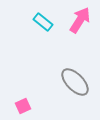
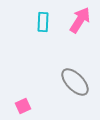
cyan rectangle: rotated 54 degrees clockwise
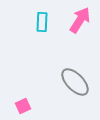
cyan rectangle: moved 1 px left
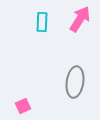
pink arrow: moved 1 px up
gray ellipse: rotated 52 degrees clockwise
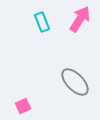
cyan rectangle: rotated 24 degrees counterclockwise
gray ellipse: rotated 52 degrees counterclockwise
